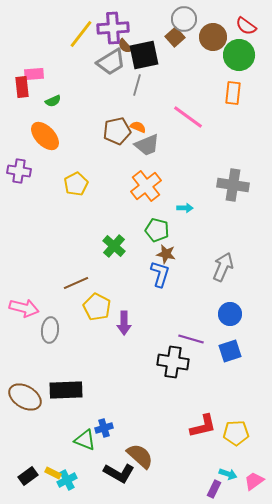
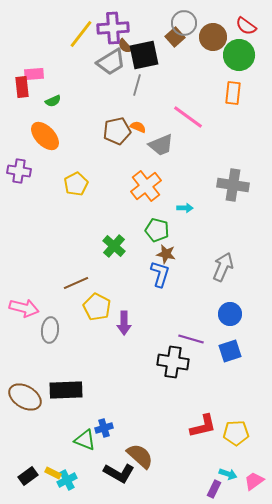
gray circle at (184, 19): moved 4 px down
gray trapezoid at (147, 145): moved 14 px right
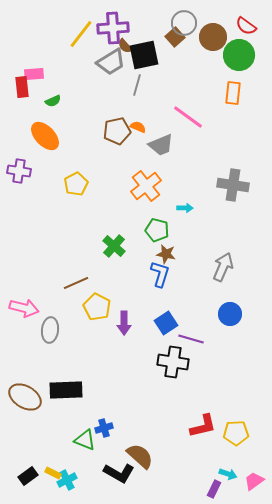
blue square at (230, 351): moved 64 px left, 28 px up; rotated 15 degrees counterclockwise
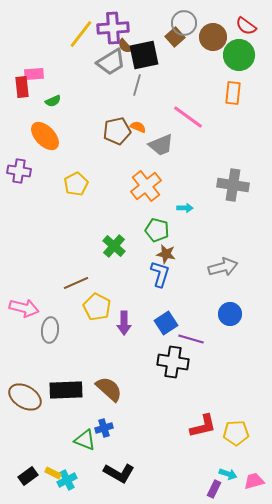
gray arrow at (223, 267): rotated 52 degrees clockwise
brown semicircle at (140, 456): moved 31 px left, 67 px up
pink trapezoid at (254, 481): rotated 20 degrees clockwise
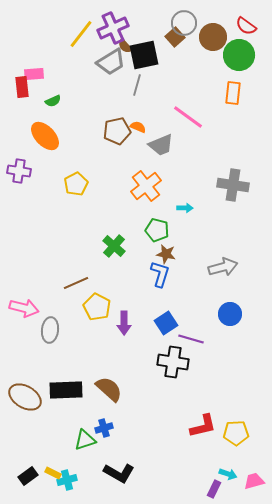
purple cross at (113, 28): rotated 20 degrees counterclockwise
green triangle at (85, 440): rotated 40 degrees counterclockwise
cyan cross at (67, 480): rotated 12 degrees clockwise
